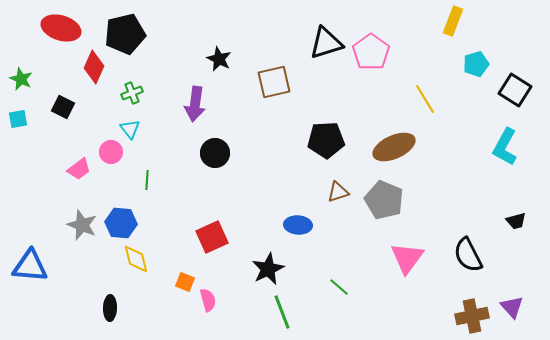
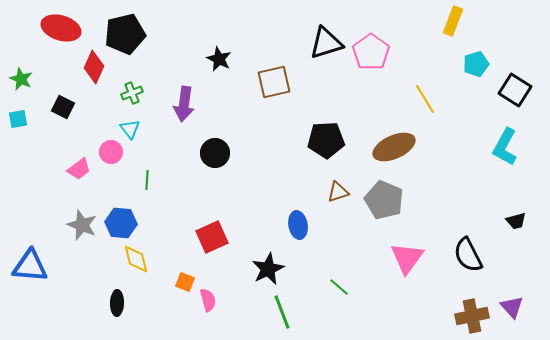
purple arrow at (195, 104): moved 11 px left
blue ellipse at (298, 225): rotated 76 degrees clockwise
black ellipse at (110, 308): moved 7 px right, 5 px up
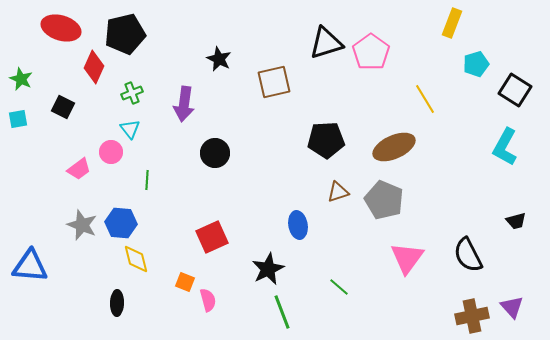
yellow rectangle at (453, 21): moved 1 px left, 2 px down
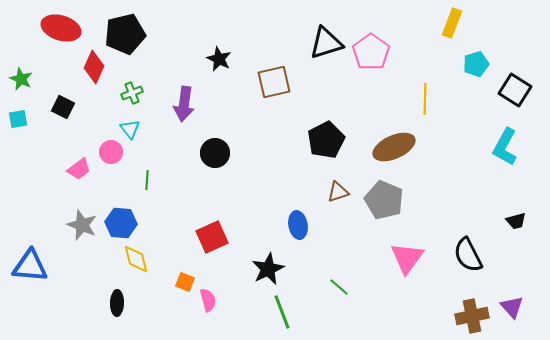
yellow line at (425, 99): rotated 32 degrees clockwise
black pentagon at (326, 140): rotated 24 degrees counterclockwise
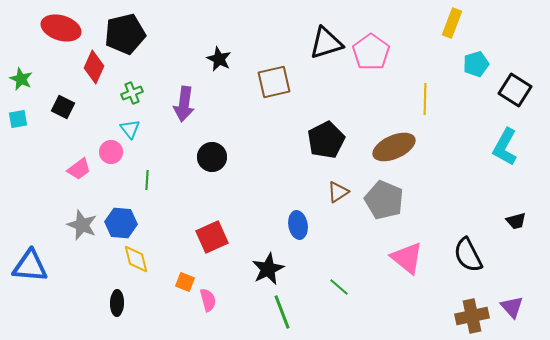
black circle at (215, 153): moved 3 px left, 4 px down
brown triangle at (338, 192): rotated 15 degrees counterclockwise
pink triangle at (407, 258): rotated 27 degrees counterclockwise
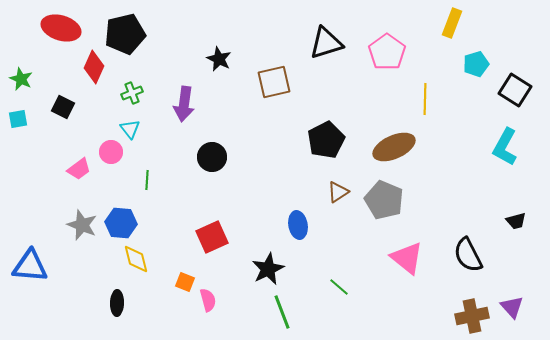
pink pentagon at (371, 52): moved 16 px right
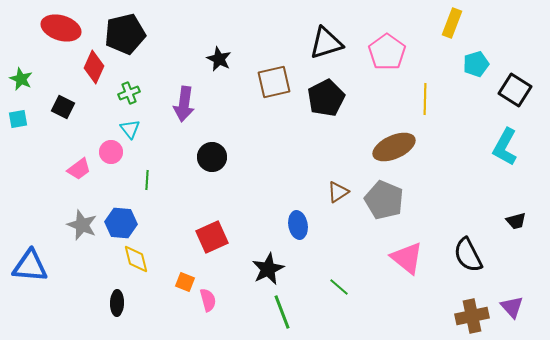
green cross at (132, 93): moved 3 px left
black pentagon at (326, 140): moved 42 px up
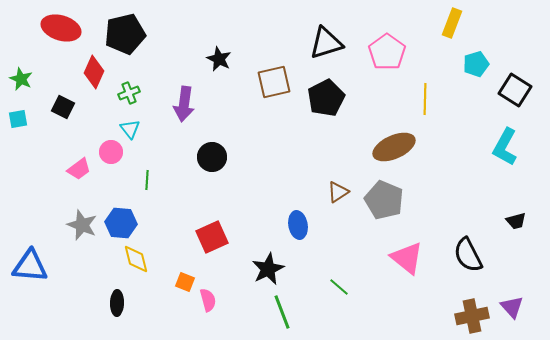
red diamond at (94, 67): moved 5 px down
